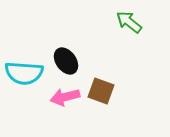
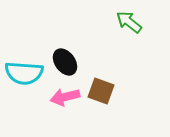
black ellipse: moved 1 px left, 1 px down
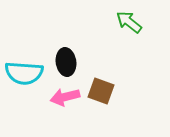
black ellipse: moved 1 px right; rotated 28 degrees clockwise
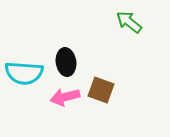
brown square: moved 1 px up
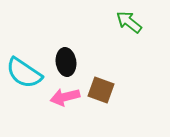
cyan semicircle: rotated 30 degrees clockwise
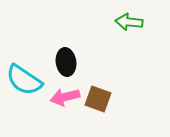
green arrow: rotated 32 degrees counterclockwise
cyan semicircle: moved 7 px down
brown square: moved 3 px left, 9 px down
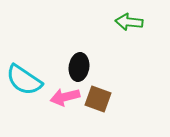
black ellipse: moved 13 px right, 5 px down; rotated 16 degrees clockwise
